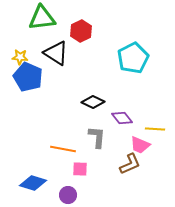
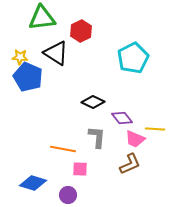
pink trapezoid: moved 5 px left, 6 px up
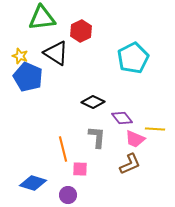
yellow star: moved 1 px up; rotated 14 degrees clockwise
orange line: rotated 65 degrees clockwise
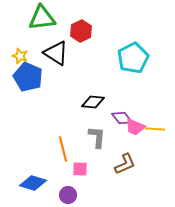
black diamond: rotated 20 degrees counterclockwise
pink trapezoid: moved 12 px up
brown L-shape: moved 5 px left
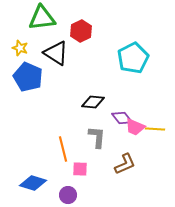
yellow star: moved 8 px up
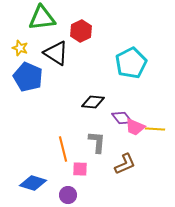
cyan pentagon: moved 2 px left, 5 px down
gray L-shape: moved 5 px down
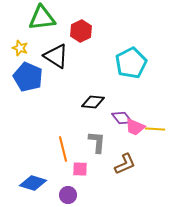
black triangle: moved 3 px down
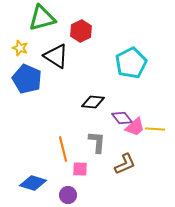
green triangle: rotated 8 degrees counterclockwise
blue pentagon: moved 1 px left, 2 px down
pink trapezoid: rotated 65 degrees counterclockwise
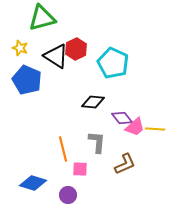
red hexagon: moved 5 px left, 18 px down
cyan pentagon: moved 18 px left; rotated 20 degrees counterclockwise
blue pentagon: moved 1 px down
